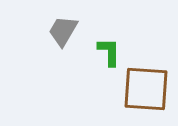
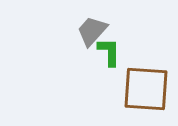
gray trapezoid: moved 29 px right; rotated 12 degrees clockwise
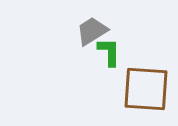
gray trapezoid: rotated 16 degrees clockwise
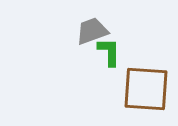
gray trapezoid: rotated 12 degrees clockwise
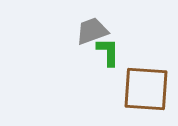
green L-shape: moved 1 px left
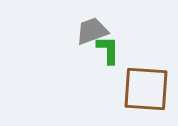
green L-shape: moved 2 px up
